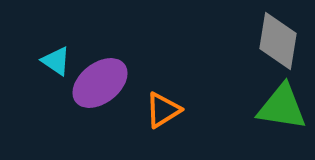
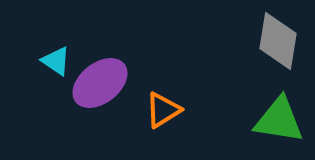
green triangle: moved 3 px left, 13 px down
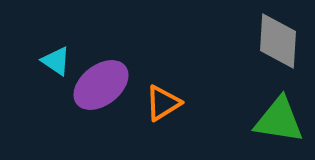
gray diamond: rotated 6 degrees counterclockwise
purple ellipse: moved 1 px right, 2 px down
orange triangle: moved 7 px up
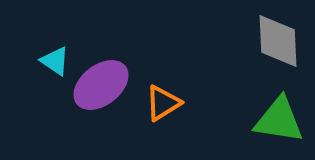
gray diamond: rotated 6 degrees counterclockwise
cyan triangle: moved 1 px left
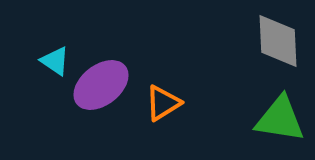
green triangle: moved 1 px right, 1 px up
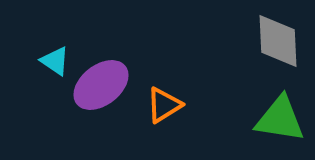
orange triangle: moved 1 px right, 2 px down
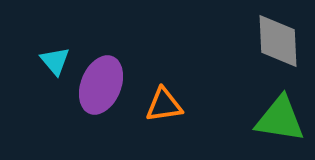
cyan triangle: rotated 16 degrees clockwise
purple ellipse: rotated 30 degrees counterclockwise
orange triangle: rotated 24 degrees clockwise
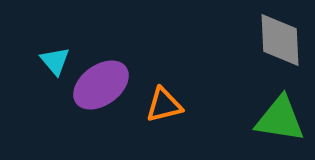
gray diamond: moved 2 px right, 1 px up
purple ellipse: rotated 32 degrees clockwise
orange triangle: rotated 6 degrees counterclockwise
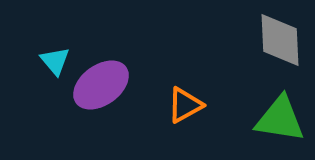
orange triangle: moved 21 px right; rotated 15 degrees counterclockwise
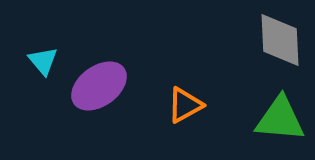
cyan triangle: moved 12 px left
purple ellipse: moved 2 px left, 1 px down
green triangle: rotated 4 degrees counterclockwise
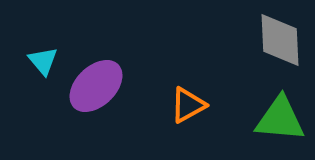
purple ellipse: moved 3 px left; rotated 8 degrees counterclockwise
orange triangle: moved 3 px right
